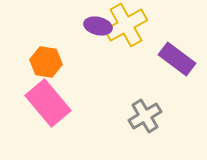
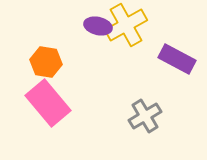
purple rectangle: rotated 9 degrees counterclockwise
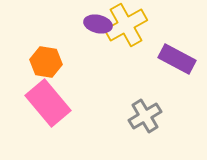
purple ellipse: moved 2 px up
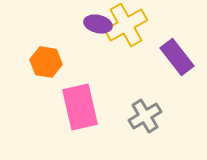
purple rectangle: moved 2 px up; rotated 24 degrees clockwise
pink rectangle: moved 32 px right, 4 px down; rotated 27 degrees clockwise
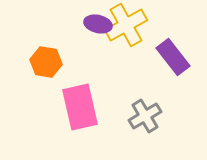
purple rectangle: moved 4 px left
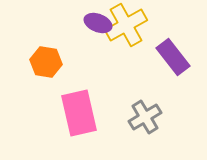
purple ellipse: moved 1 px up; rotated 8 degrees clockwise
pink rectangle: moved 1 px left, 6 px down
gray cross: moved 1 px down
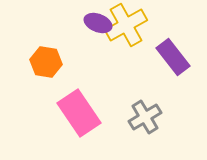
pink rectangle: rotated 21 degrees counterclockwise
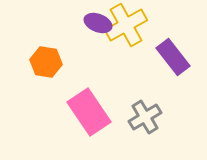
pink rectangle: moved 10 px right, 1 px up
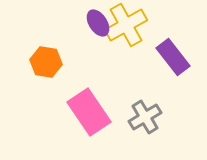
purple ellipse: rotated 36 degrees clockwise
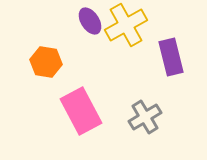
purple ellipse: moved 8 px left, 2 px up
purple rectangle: moved 2 px left; rotated 24 degrees clockwise
pink rectangle: moved 8 px left, 1 px up; rotated 6 degrees clockwise
